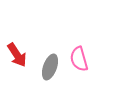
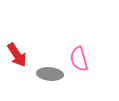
gray ellipse: moved 7 px down; rotated 75 degrees clockwise
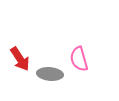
red arrow: moved 3 px right, 4 px down
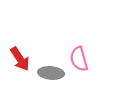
gray ellipse: moved 1 px right, 1 px up
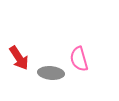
red arrow: moved 1 px left, 1 px up
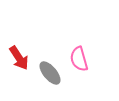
gray ellipse: moved 1 px left; rotated 45 degrees clockwise
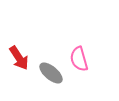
gray ellipse: moved 1 px right; rotated 10 degrees counterclockwise
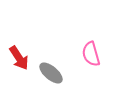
pink semicircle: moved 12 px right, 5 px up
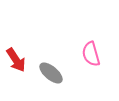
red arrow: moved 3 px left, 2 px down
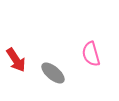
gray ellipse: moved 2 px right
